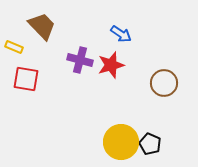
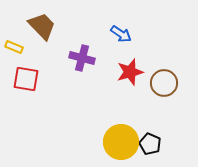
purple cross: moved 2 px right, 2 px up
red star: moved 19 px right, 7 px down
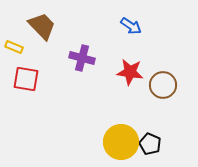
blue arrow: moved 10 px right, 8 px up
red star: rotated 24 degrees clockwise
brown circle: moved 1 px left, 2 px down
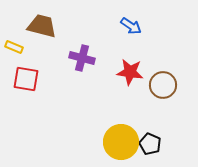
brown trapezoid: rotated 32 degrees counterclockwise
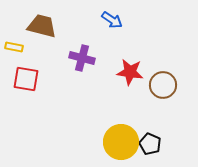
blue arrow: moved 19 px left, 6 px up
yellow rectangle: rotated 12 degrees counterclockwise
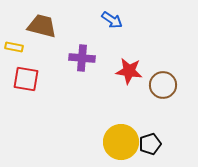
purple cross: rotated 10 degrees counterclockwise
red star: moved 1 px left, 1 px up
black pentagon: rotated 30 degrees clockwise
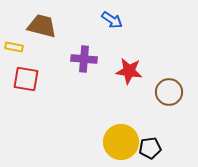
purple cross: moved 2 px right, 1 px down
brown circle: moved 6 px right, 7 px down
black pentagon: moved 4 px down; rotated 10 degrees clockwise
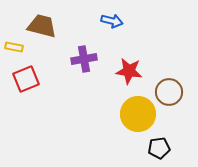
blue arrow: moved 1 px down; rotated 20 degrees counterclockwise
purple cross: rotated 15 degrees counterclockwise
red square: rotated 32 degrees counterclockwise
yellow circle: moved 17 px right, 28 px up
black pentagon: moved 9 px right
